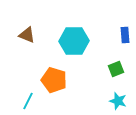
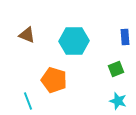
blue rectangle: moved 2 px down
cyan line: rotated 48 degrees counterclockwise
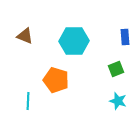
brown triangle: moved 2 px left, 1 px down
orange pentagon: moved 2 px right
cyan line: rotated 24 degrees clockwise
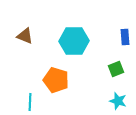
cyan line: moved 2 px right, 1 px down
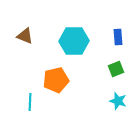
blue rectangle: moved 7 px left
orange pentagon: rotated 30 degrees counterclockwise
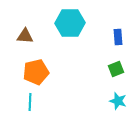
brown triangle: rotated 18 degrees counterclockwise
cyan hexagon: moved 4 px left, 18 px up
orange pentagon: moved 20 px left, 8 px up
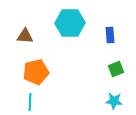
blue rectangle: moved 8 px left, 2 px up
cyan star: moved 4 px left; rotated 12 degrees counterclockwise
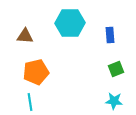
cyan line: rotated 12 degrees counterclockwise
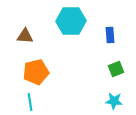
cyan hexagon: moved 1 px right, 2 px up
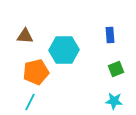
cyan hexagon: moved 7 px left, 29 px down
cyan line: rotated 36 degrees clockwise
